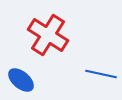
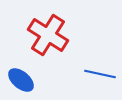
blue line: moved 1 px left
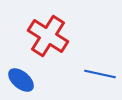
red cross: moved 1 px down
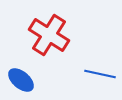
red cross: moved 1 px right, 1 px up
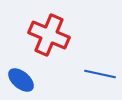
red cross: rotated 9 degrees counterclockwise
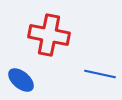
red cross: rotated 12 degrees counterclockwise
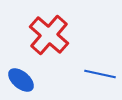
red cross: rotated 30 degrees clockwise
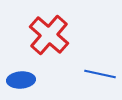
blue ellipse: rotated 44 degrees counterclockwise
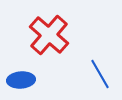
blue line: rotated 48 degrees clockwise
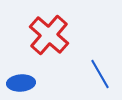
blue ellipse: moved 3 px down
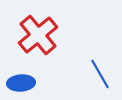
red cross: moved 11 px left; rotated 9 degrees clockwise
